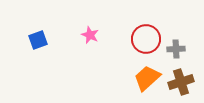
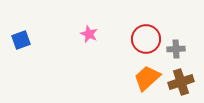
pink star: moved 1 px left, 1 px up
blue square: moved 17 px left
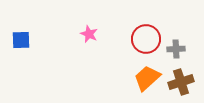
blue square: rotated 18 degrees clockwise
